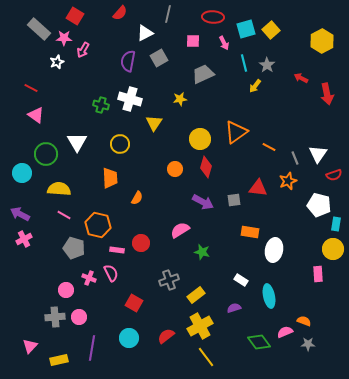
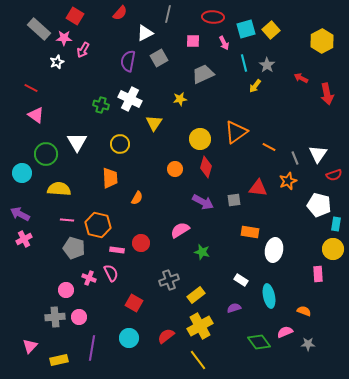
white cross at (130, 99): rotated 10 degrees clockwise
pink line at (64, 215): moved 3 px right, 5 px down; rotated 24 degrees counterclockwise
orange semicircle at (304, 321): moved 10 px up
yellow line at (206, 357): moved 8 px left, 3 px down
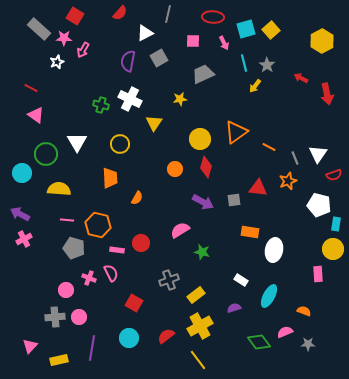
cyan ellipse at (269, 296): rotated 40 degrees clockwise
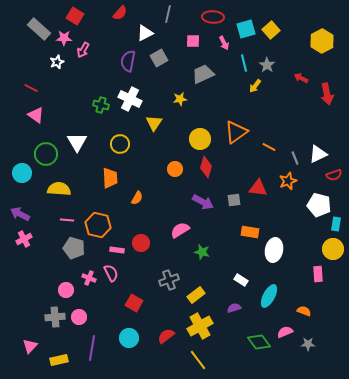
white triangle at (318, 154): rotated 30 degrees clockwise
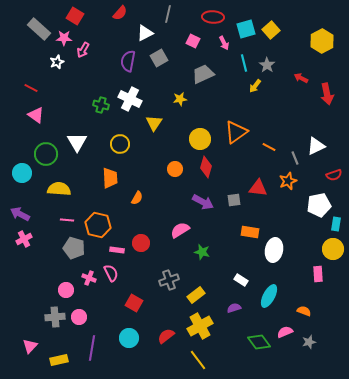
pink square at (193, 41): rotated 24 degrees clockwise
white triangle at (318, 154): moved 2 px left, 8 px up
white pentagon at (319, 205): rotated 25 degrees counterclockwise
gray star at (308, 344): moved 1 px right, 2 px up; rotated 16 degrees counterclockwise
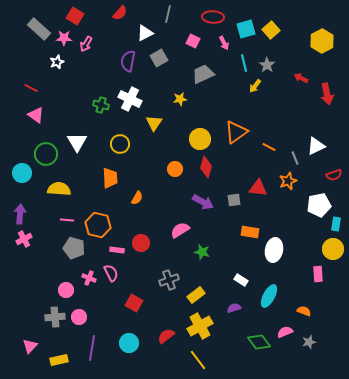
pink arrow at (83, 50): moved 3 px right, 6 px up
purple arrow at (20, 214): rotated 66 degrees clockwise
cyan circle at (129, 338): moved 5 px down
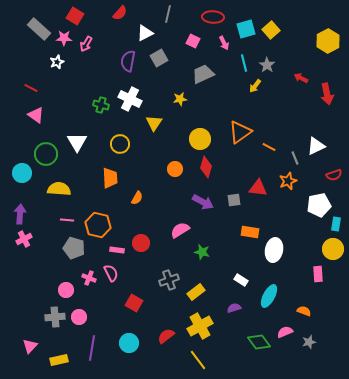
yellow hexagon at (322, 41): moved 6 px right
orange triangle at (236, 132): moved 4 px right
yellow rectangle at (196, 295): moved 3 px up
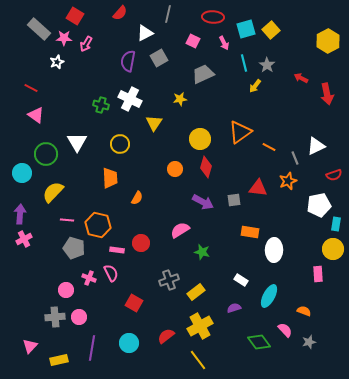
yellow semicircle at (59, 189): moved 6 px left, 3 px down; rotated 50 degrees counterclockwise
white ellipse at (274, 250): rotated 10 degrees counterclockwise
pink semicircle at (285, 332): moved 2 px up; rotated 70 degrees clockwise
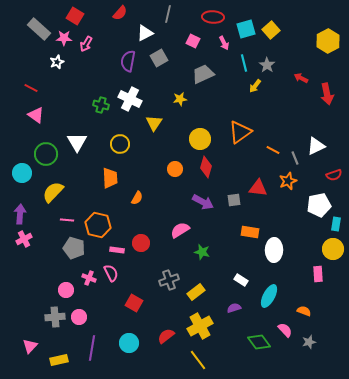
orange line at (269, 147): moved 4 px right, 3 px down
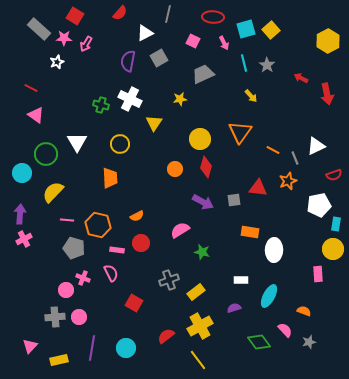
yellow arrow at (255, 86): moved 4 px left, 10 px down; rotated 80 degrees counterclockwise
orange triangle at (240, 132): rotated 20 degrees counterclockwise
orange semicircle at (137, 198): moved 18 px down; rotated 32 degrees clockwise
pink cross at (89, 278): moved 6 px left
white rectangle at (241, 280): rotated 32 degrees counterclockwise
cyan circle at (129, 343): moved 3 px left, 5 px down
